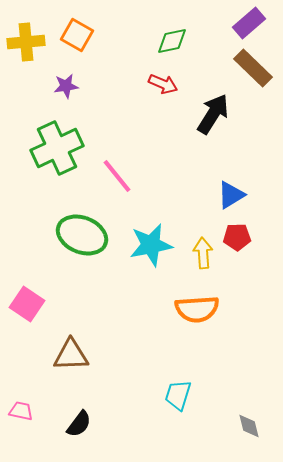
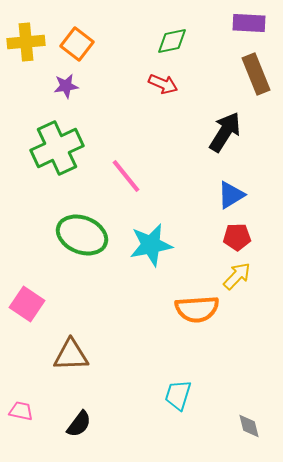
purple rectangle: rotated 44 degrees clockwise
orange square: moved 9 px down; rotated 8 degrees clockwise
brown rectangle: moved 3 px right, 6 px down; rotated 24 degrees clockwise
black arrow: moved 12 px right, 18 px down
pink line: moved 9 px right
yellow arrow: moved 34 px right, 23 px down; rotated 48 degrees clockwise
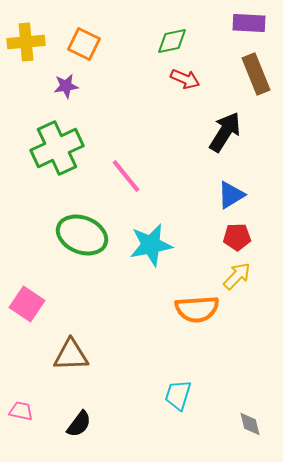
orange square: moved 7 px right; rotated 12 degrees counterclockwise
red arrow: moved 22 px right, 5 px up
gray diamond: moved 1 px right, 2 px up
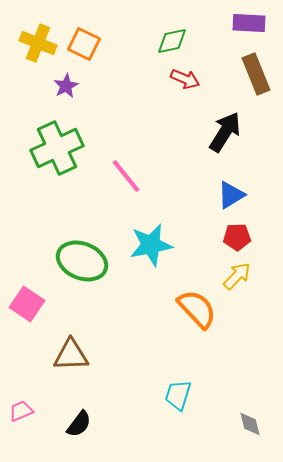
yellow cross: moved 12 px right, 1 px down; rotated 27 degrees clockwise
purple star: rotated 20 degrees counterclockwise
green ellipse: moved 26 px down
orange semicircle: rotated 129 degrees counterclockwise
pink trapezoid: rotated 35 degrees counterclockwise
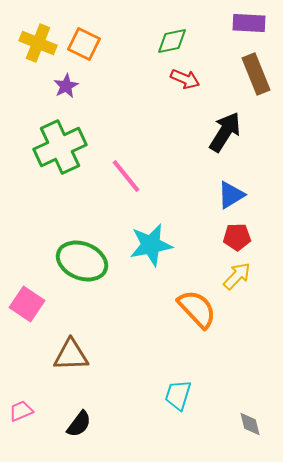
green cross: moved 3 px right, 1 px up
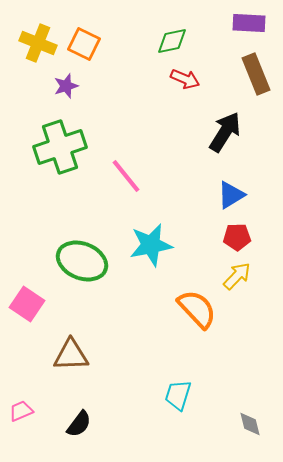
purple star: rotated 10 degrees clockwise
green cross: rotated 6 degrees clockwise
